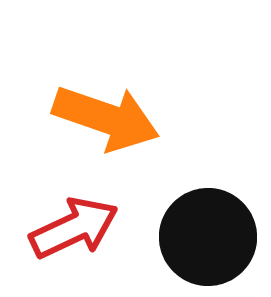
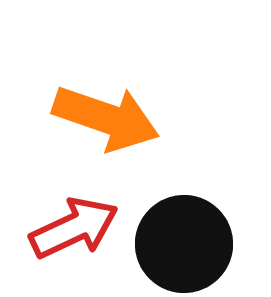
black circle: moved 24 px left, 7 px down
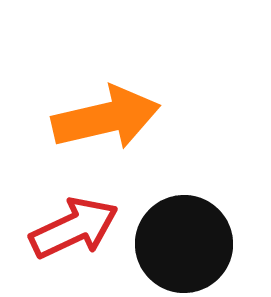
orange arrow: rotated 32 degrees counterclockwise
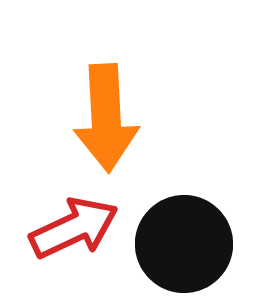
orange arrow: rotated 100 degrees clockwise
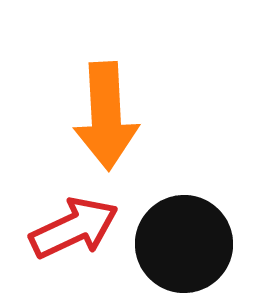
orange arrow: moved 2 px up
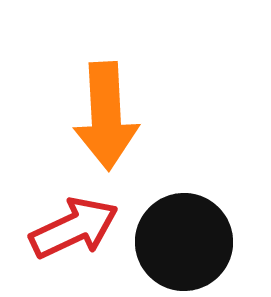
black circle: moved 2 px up
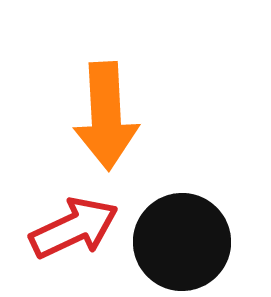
black circle: moved 2 px left
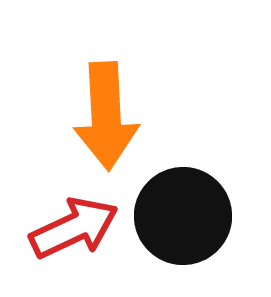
black circle: moved 1 px right, 26 px up
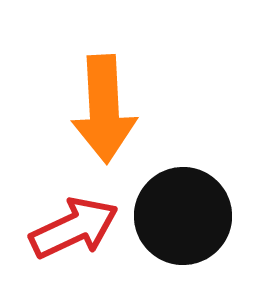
orange arrow: moved 2 px left, 7 px up
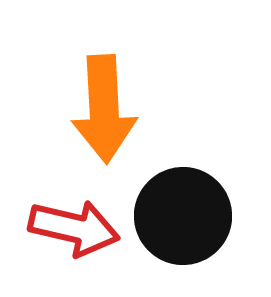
red arrow: rotated 38 degrees clockwise
